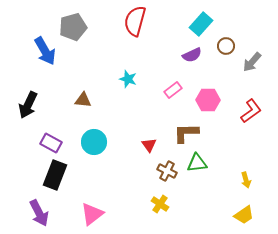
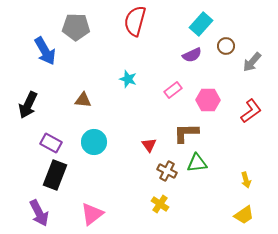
gray pentagon: moved 3 px right; rotated 16 degrees clockwise
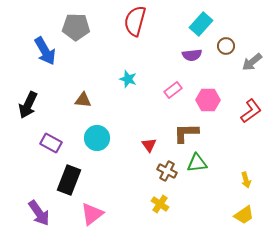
purple semicircle: rotated 18 degrees clockwise
gray arrow: rotated 10 degrees clockwise
cyan circle: moved 3 px right, 4 px up
black rectangle: moved 14 px right, 5 px down
purple arrow: rotated 8 degrees counterclockwise
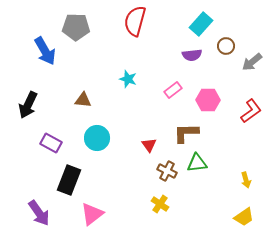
yellow trapezoid: moved 2 px down
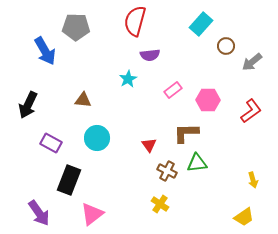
purple semicircle: moved 42 px left
cyan star: rotated 24 degrees clockwise
yellow arrow: moved 7 px right
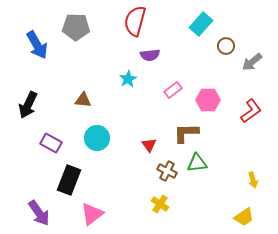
blue arrow: moved 8 px left, 6 px up
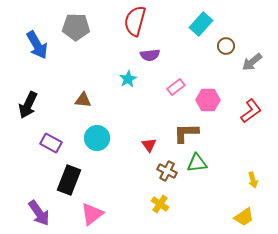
pink rectangle: moved 3 px right, 3 px up
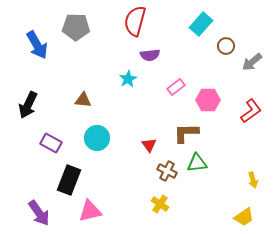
pink triangle: moved 2 px left, 3 px up; rotated 25 degrees clockwise
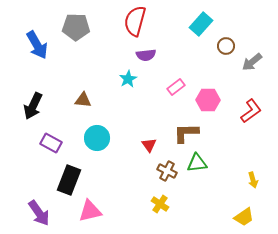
purple semicircle: moved 4 px left
black arrow: moved 5 px right, 1 px down
